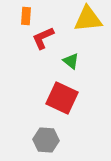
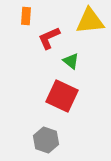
yellow triangle: moved 2 px right, 2 px down
red L-shape: moved 6 px right
red square: moved 2 px up
gray hexagon: rotated 15 degrees clockwise
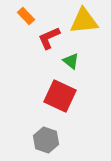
orange rectangle: rotated 48 degrees counterclockwise
yellow triangle: moved 6 px left
red square: moved 2 px left
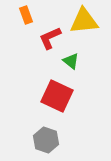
orange rectangle: moved 1 px up; rotated 24 degrees clockwise
red L-shape: moved 1 px right
red square: moved 3 px left
